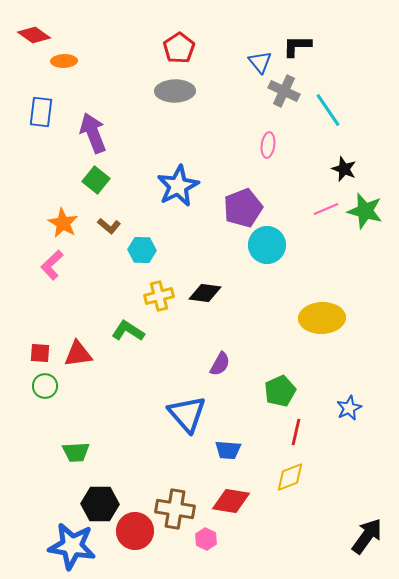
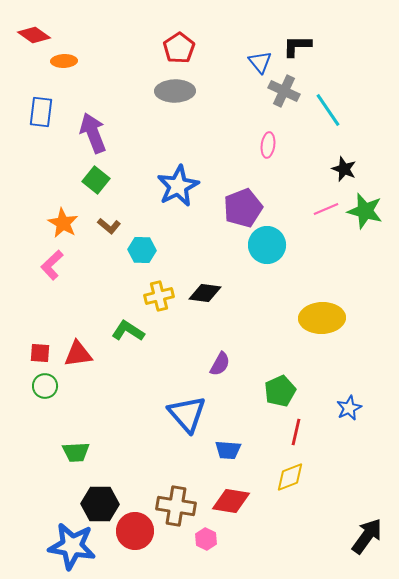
brown cross at (175, 509): moved 1 px right, 3 px up
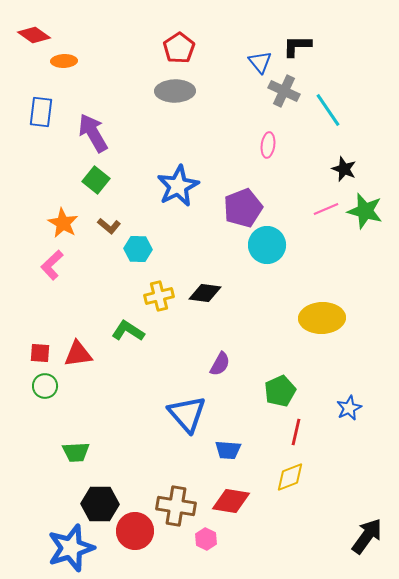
purple arrow at (93, 133): rotated 9 degrees counterclockwise
cyan hexagon at (142, 250): moved 4 px left, 1 px up
blue star at (72, 546): moved 1 px left, 2 px down; rotated 27 degrees counterclockwise
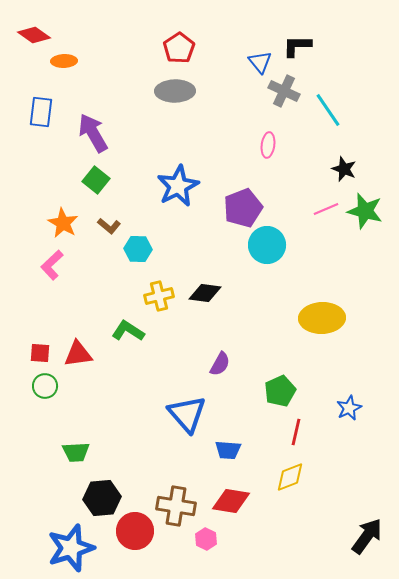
black hexagon at (100, 504): moved 2 px right, 6 px up; rotated 6 degrees counterclockwise
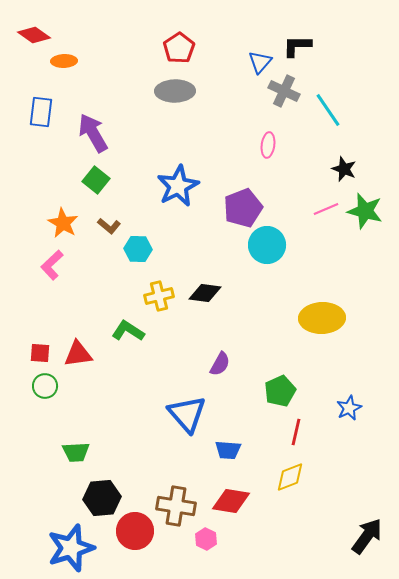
blue triangle at (260, 62): rotated 20 degrees clockwise
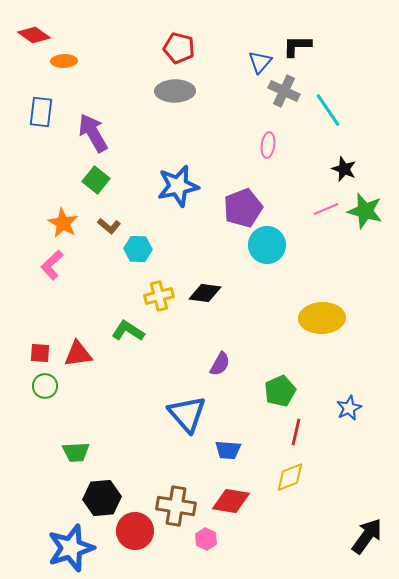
red pentagon at (179, 48): rotated 24 degrees counterclockwise
blue star at (178, 186): rotated 15 degrees clockwise
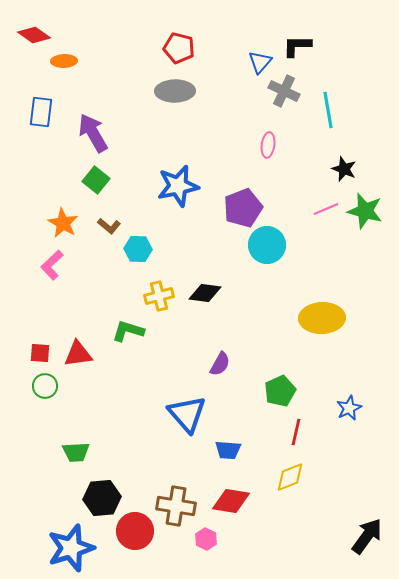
cyan line at (328, 110): rotated 24 degrees clockwise
green L-shape at (128, 331): rotated 16 degrees counterclockwise
